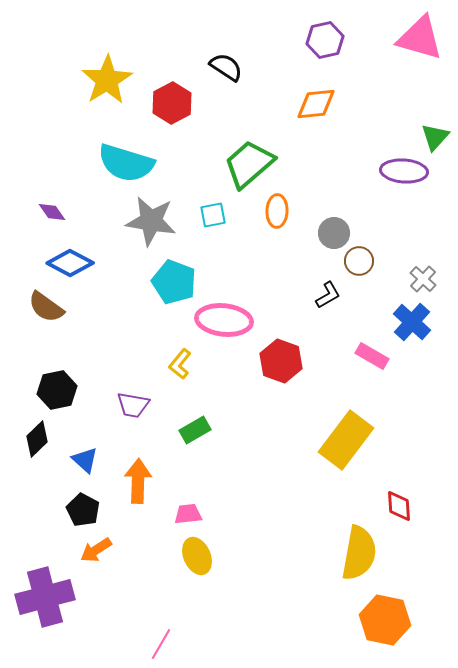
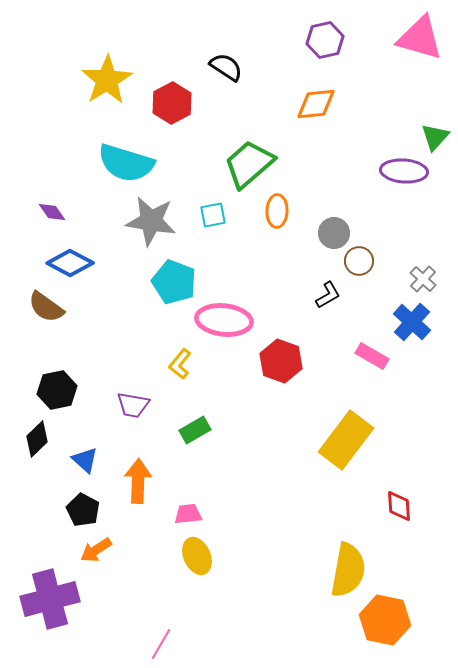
yellow semicircle at (359, 553): moved 11 px left, 17 px down
purple cross at (45, 597): moved 5 px right, 2 px down
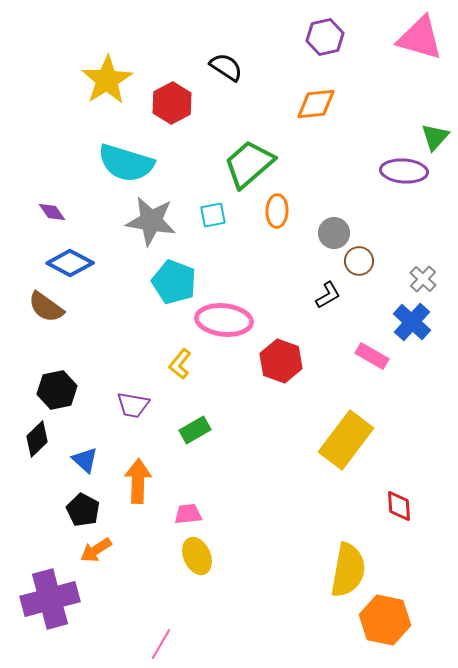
purple hexagon at (325, 40): moved 3 px up
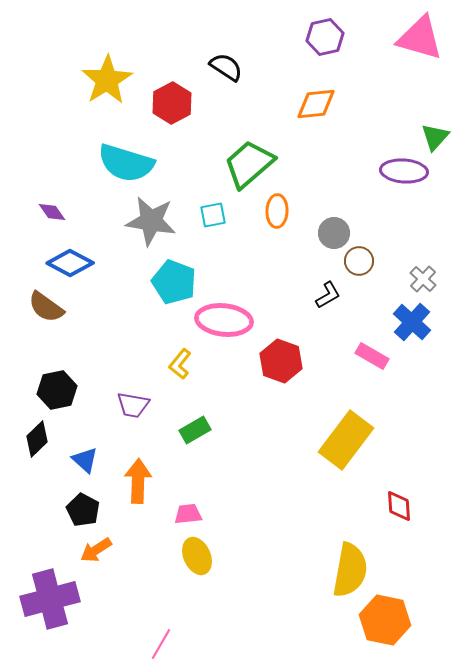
yellow semicircle at (348, 570): moved 2 px right
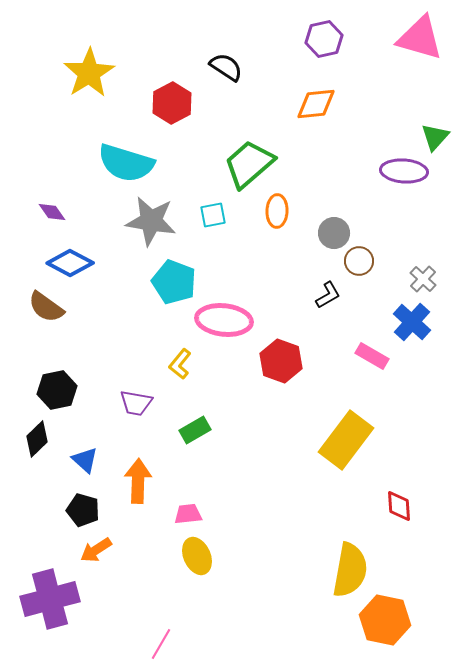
purple hexagon at (325, 37): moved 1 px left, 2 px down
yellow star at (107, 80): moved 18 px left, 7 px up
purple trapezoid at (133, 405): moved 3 px right, 2 px up
black pentagon at (83, 510): rotated 12 degrees counterclockwise
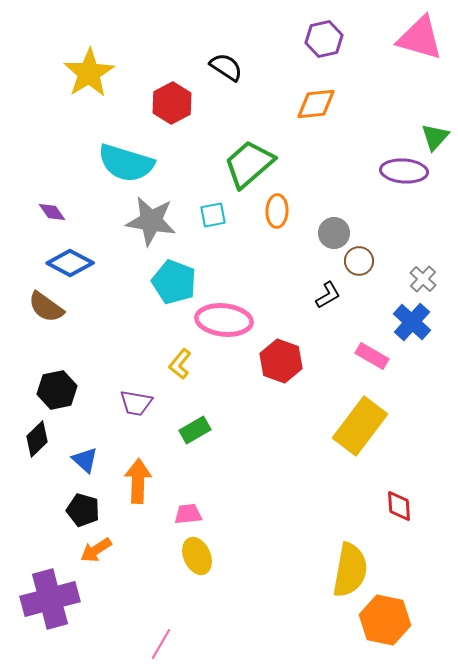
yellow rectangle at (346, 440): moved 14 px right, 14 px up
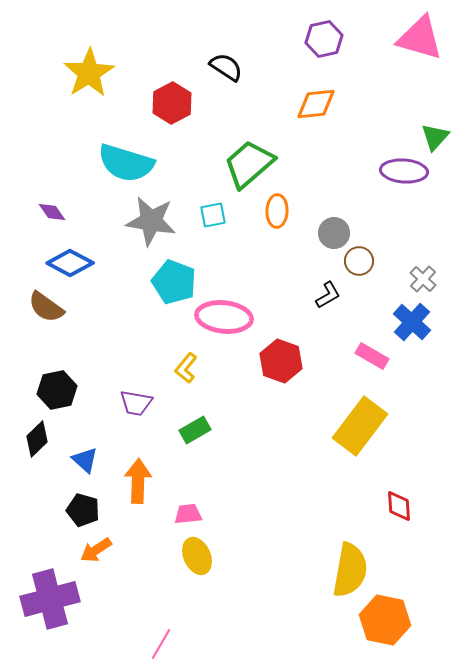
pink ellipse at (224, 320): moved 3 px up
yellow L-shape at (180, 364): moved 6 px right, 4 px down
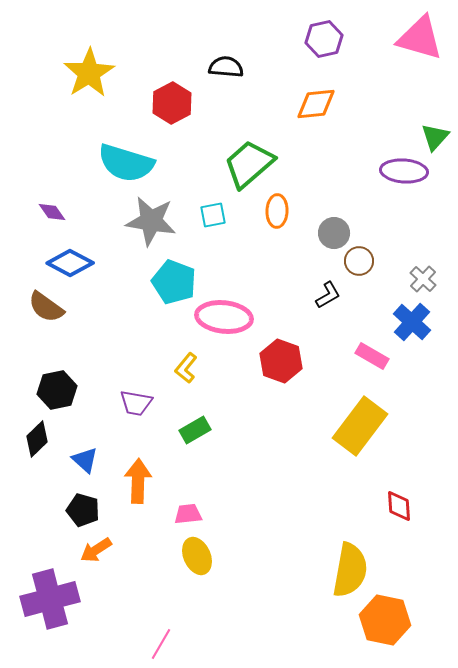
black semicircle at (226, 67): rotated 28 degrees counterclockwise
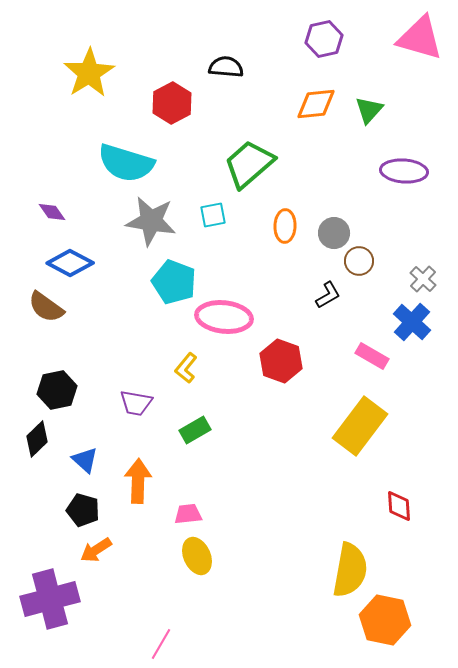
green triangle at (435, 137): moved 66 px left, 27 px up
orange ellipse at (277, 211): moved 8 px right, 15 px down
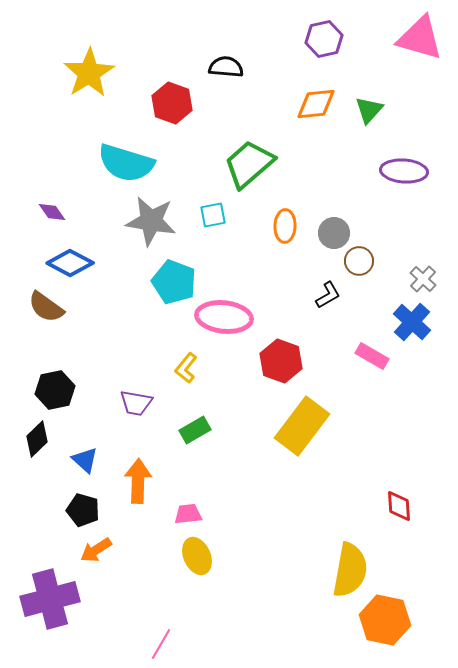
red hexagon at (172, 103): rotated 12 degrees counterclockwise
black hexagon at (57, 390): moved 2 px left
yellow rectangle at (360, 426): moved 58 px left
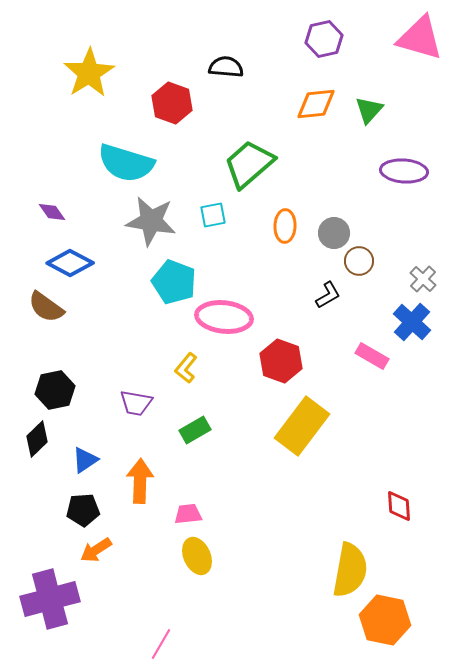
blue triangle at (85, 460): rotated 44 degrees clockwise
orange arrow at (138, 481): moved 2 px right
black pentagon at (83, 510): rotated 20 degrees counterclockwise
